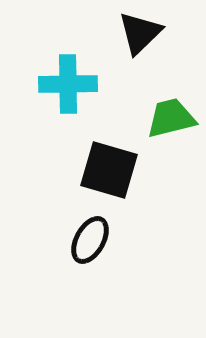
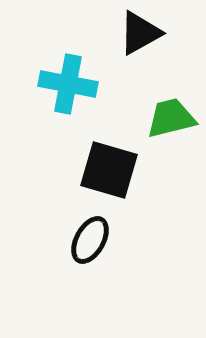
black triangle: rotated 15 degrees clockwise
cyan cross: rotated 12 degrees clockwise
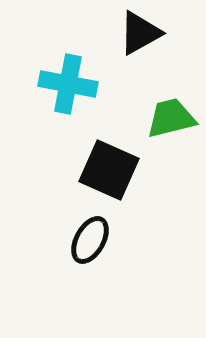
black square: rotated 8 degrees clockwise
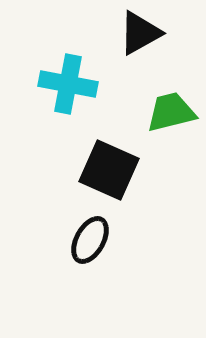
green trapezoid: moved 6 px up
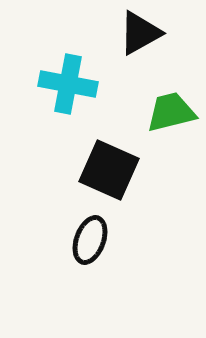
black ellipse: rotated 9 degrees counterclockwise
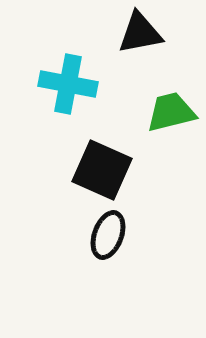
black triangle: rotated 18 degrees clockwise
black square: moved 7 px left
black ellipse: moved 18 px right, 5 px up
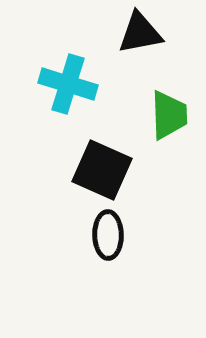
cyan cross: rotated 6 degrees clockwise
green trapezoid: moved 2 px left, 3 px down; rotated 102 degrees clockwise
black ellipse: rotated 21 degrees counterclockwise
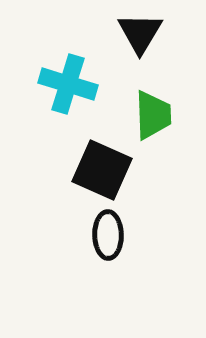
black triangle: rotated 48 degrees counterclockwise
green trapezoid: moved 16 px left
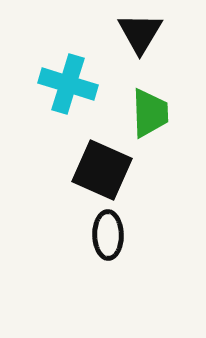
green trapezoid: moved 3 px left, 2 px up
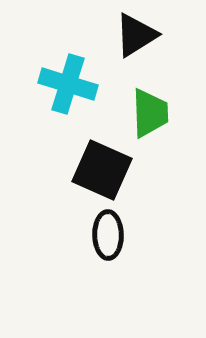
black triangle: moved 4 px left, 2 px down; rotated 27 degrees clockwise
